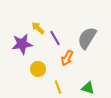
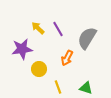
purple line: moved 3 px right, 9 px up
purple star: moved 5 px down
yellow circle: moved 1 px right
green triangle: moved 2 px left
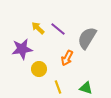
purple line: rotated 21 degrees counterclockwise
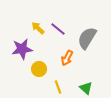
green triangle: rotated 24 degrees clockwise
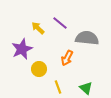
purple line: moved 2 px right, 6 px up
gray semicircle: rotated 65 degrees clockwise
purple star: rotated 15 degrees counterclockwise
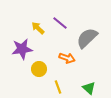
gray semicircle: rotated 50 degrees counterclockwise
purple star: rotated 15 degrees clockwise
orange arrow: rotated 98 degrees counterclockwise
green triangle: moved 3 px right
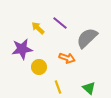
yellow circle: moved 2 px up
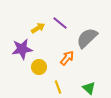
yellow arrow: rotated 104 degrees clockwise
orange arrow: rotated 70 degrees counterclockwise
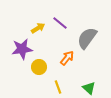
gray semicircle: rotated 10 degrees counterclockwise
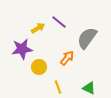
purple line: moved 1 px left, 1 px up
green triangle: rotated 16 degrees counterclockwise
